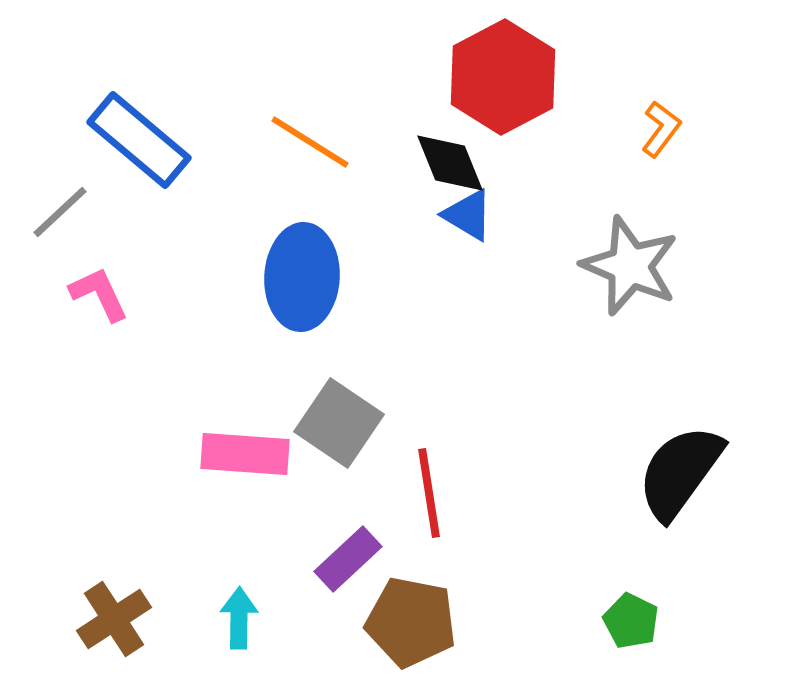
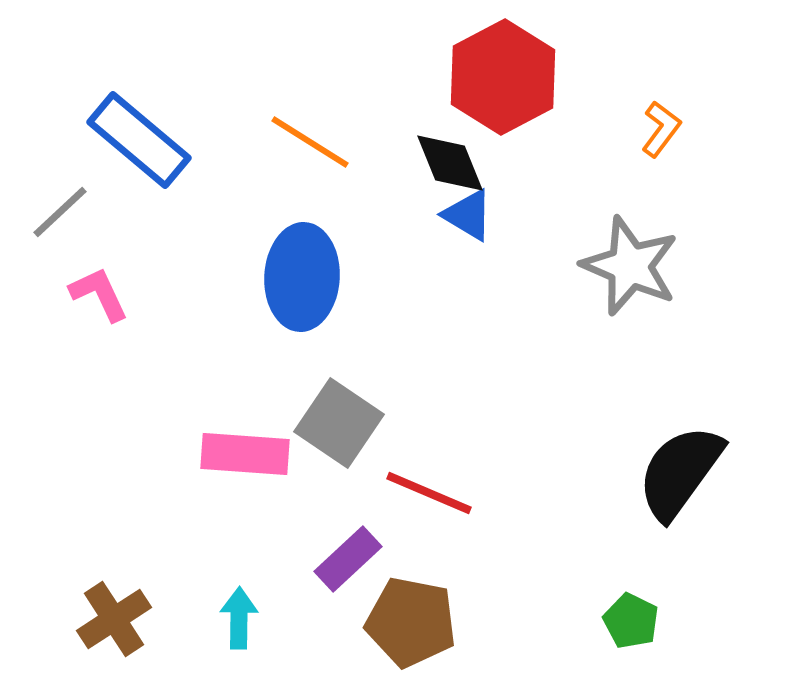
red line: rotated 58 degrees counterclockwise
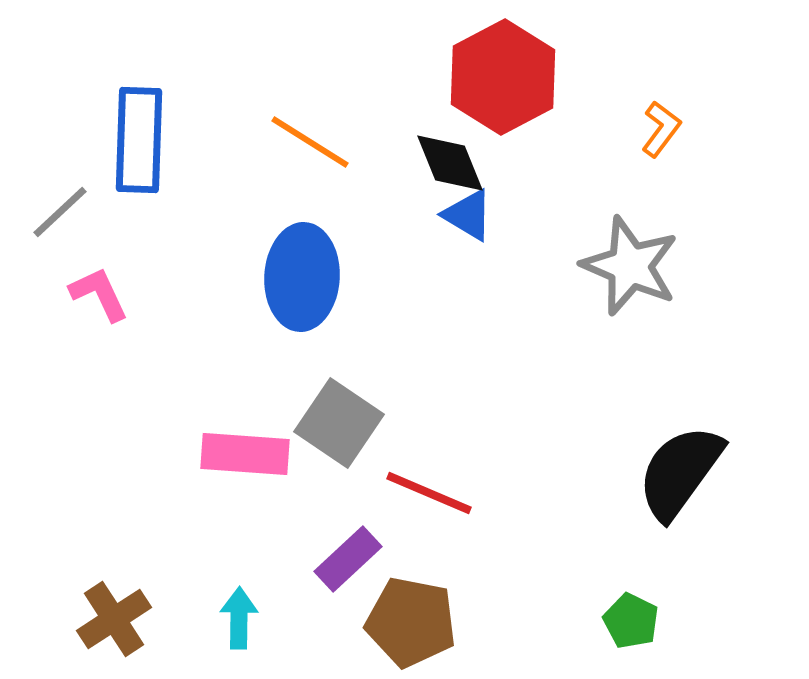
blue rectangle: rotated 52 degrees clockwise
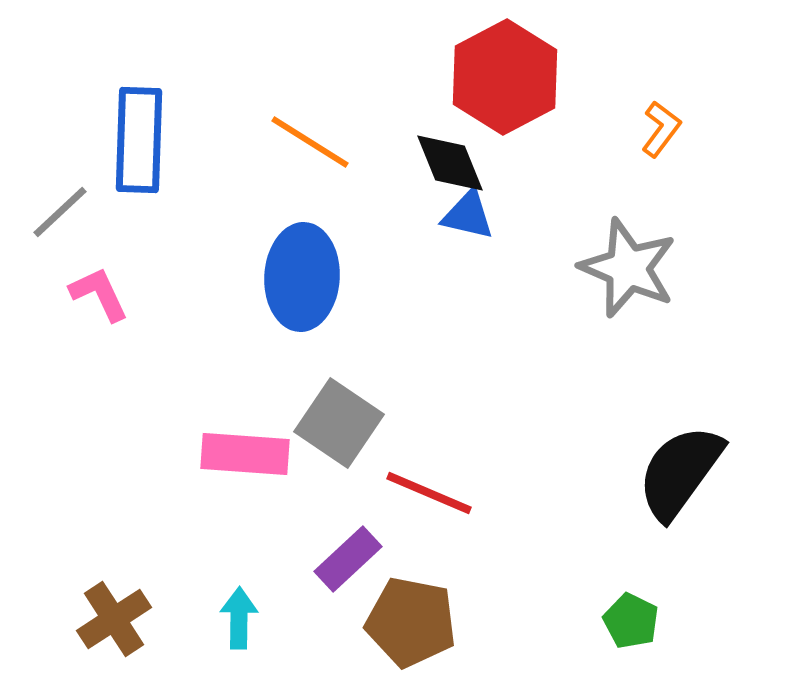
red hexagon: moved 2 px right
blue triangle: rotated 18 degrees counterclockwise
gray star: moved 2 px left, 2 px down
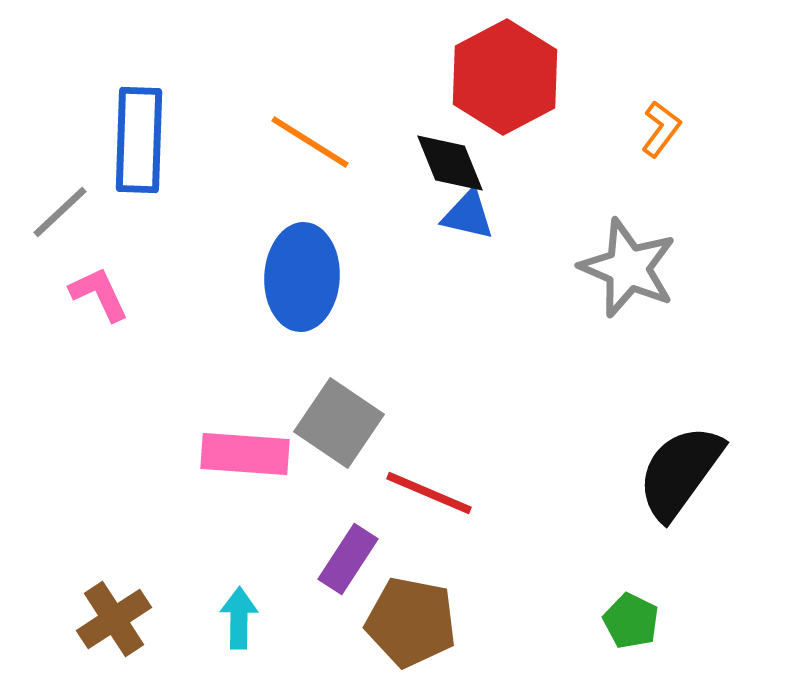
purple rectangle: rotated 14 degrees counterclockwise
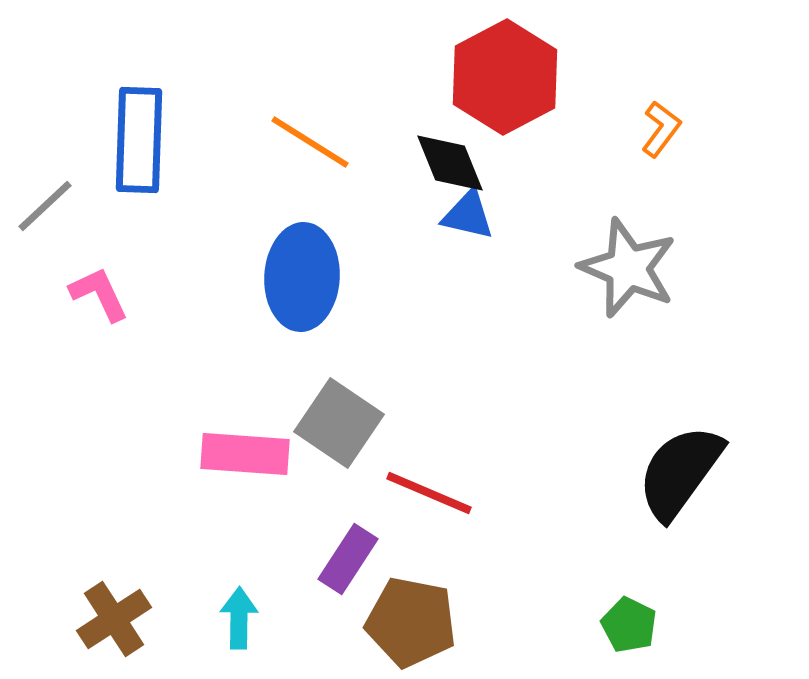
gray line: moved 15 px left, 6 px up
green pentagon: moved 2 px left, 4 px down
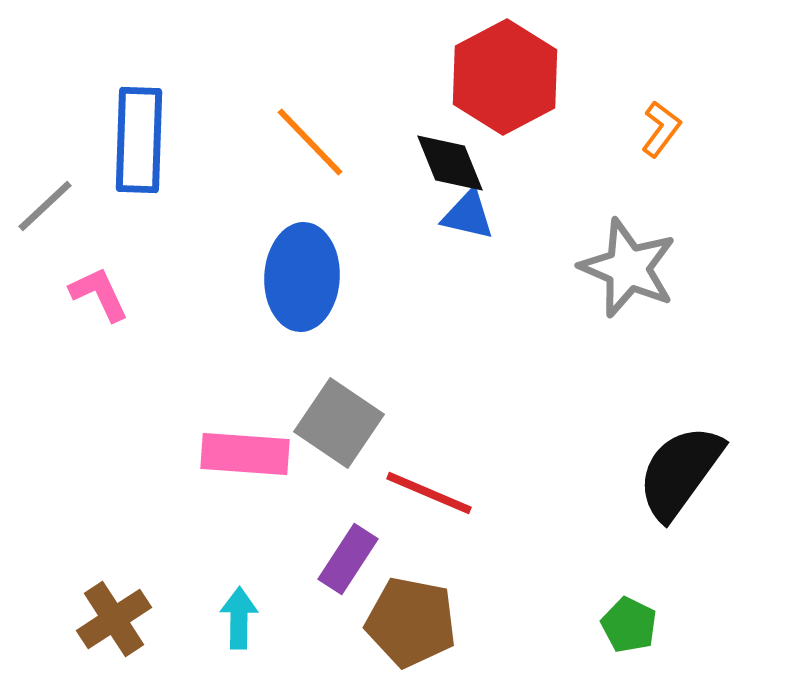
orange line: rotated 14 degrees clockwise
